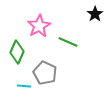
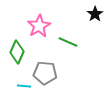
gray pentagon: rotated 20 degrees counterclockwise
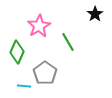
green line: rotated 36 degrees clockwise
gray pentagon: rotated 30 degrees clockwise
